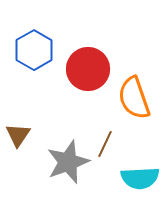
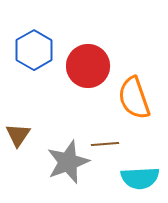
red circle: moved 3 px up
brown line: rotated 60 degrees clockwise
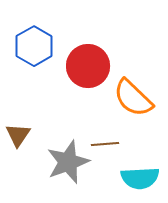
blue hexagon: moved 4 px up
orange semicircle: moved 1 px left; rotated 27 degrees counterclockwise
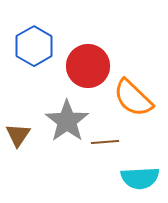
brown line: moved 2 px up
gray star: moved 1 px left, 41 px up; rotated 15 degrees counterclockwise
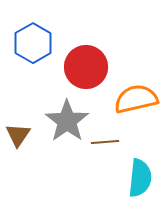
blue hexagon: moved 1 px left, 3 px up
red circle: moved 2 px left, 1 px down
orange semicircle: moved 3 px right, 1 px down; rotated 123 degrees clockwise
cyan semicircle: rotated 81 degrees counterclockwise
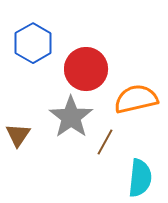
red circle: moved 2 px down
gray star: moved 4 px right, 4 px up
brown line: rotated 56 degrees counterclockwise
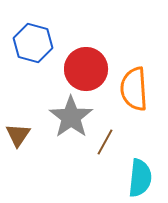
blue hexagon: rotated 15 degrees counterclockwise
orange semicircle: moved 2 px left, 10 px up; rotated 81 degrees counterclockwise
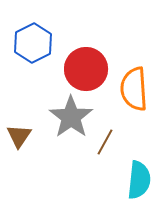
blue hexagon: rotated 18 degrees clockwise
brown triangle: moved 1 px right, 1 px down
cyan semicircle: moved 1 px left, 2 px down
